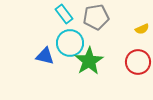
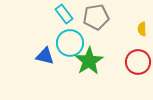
yellow semicircle: rotated 112 degrees clockwise
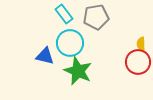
yellow semicircle: moved 1 px left, 15 px down
green star: moved 11 px left, 10 px down; rotated 16 degrees counterclockwise
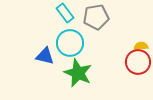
cyan rectangle: moved 1 px right, 1 px up
yellow semicircle: moved 2 px down; rotated 88 degrees clockwise
green star: moved 2 px down
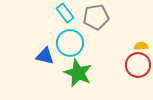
red circle: moved 3 px down
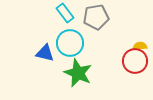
yellow semicircle: moved 1 px left
blue triangle: moved 3 px up
red circle: moved 3 px left, 4 px up
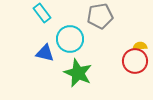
cyan rectangle: moved 23 px left
gray pentagon: moved 4 px right, 1 px up
cyan circle: moved 4 px up
